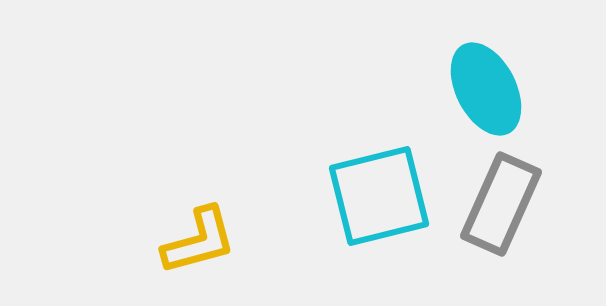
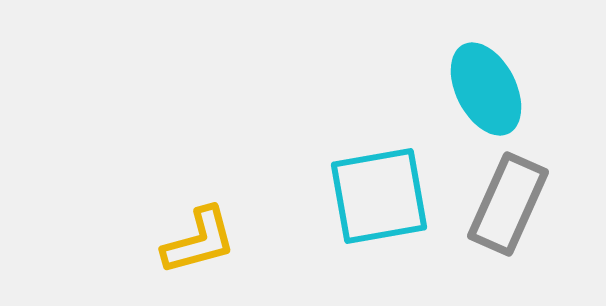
cyan square: rotated 4 degrees clockwise
gray rectangle: moved 7 px right
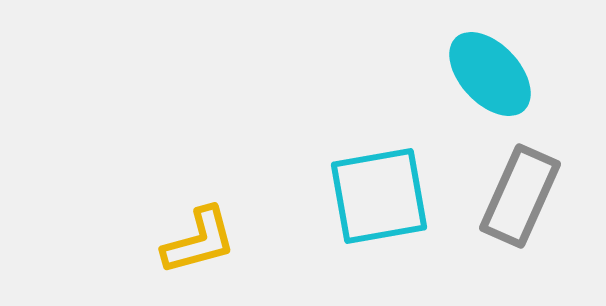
cyan ellipse: moved 4 px right, 15 px up; rotated 16 degrees counterclockwise
gray rectangle: moved 12 px right, 8 px up
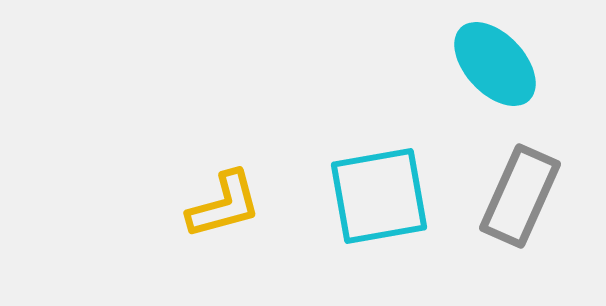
cyan ellipse: moved 5 px right, 10 px up
yellow L-shape: moved 25 px right, 36 px up
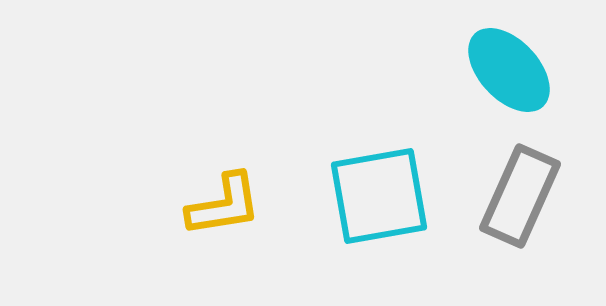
cyan ellipse: moved 14 px right, 6 px down
yellow L-shape: rotated 6 degrees clockwise
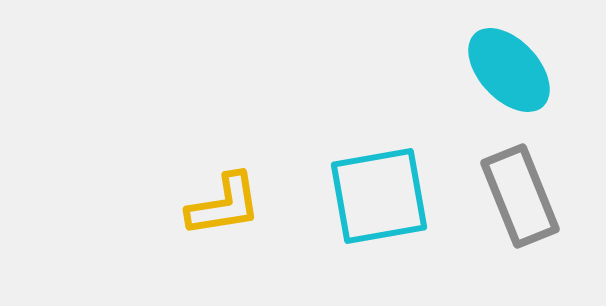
gray rectangle: rotated 46 degrees counterclockwise
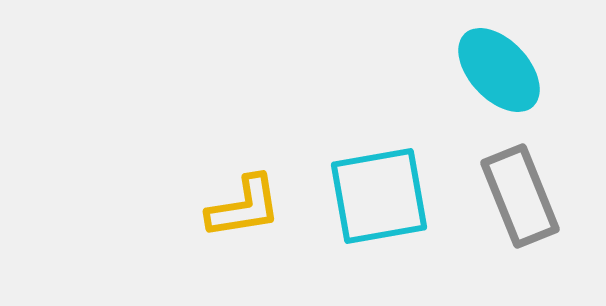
cyan ellipse: moved 10 px left
yellow L-shape: moved 20 px right, 2 px down
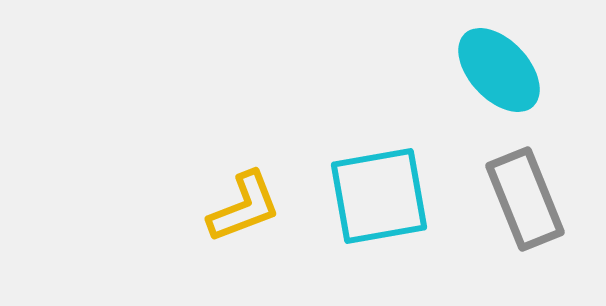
gray rectangle: moved 5 px right, 3 px down
yellow L-shape: rotated 12 degrees counterclockwise
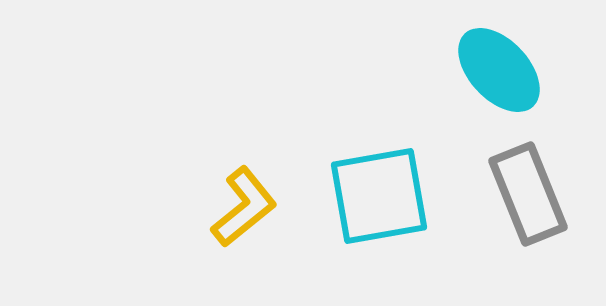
gray rectangle: moved 3 px right, 5 px up
yellow L-shape: rotated 18 degrees counterclockwise
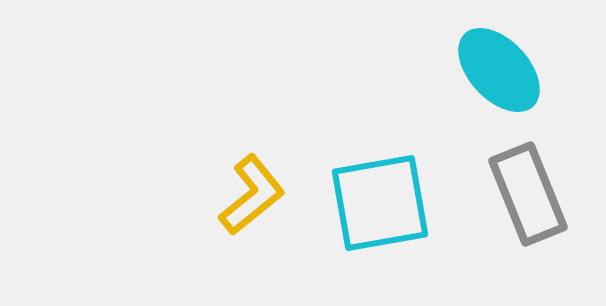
cyan square: moved 1 px right, 7 px down
yellow L-shape: moved 8 px right, 12 px up
